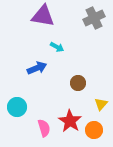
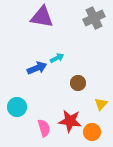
purple triangle: moved 1 px left, 1 px down
cyan arrow: moved 11 px down; rotated 56 degrees counterclockwise
red star: rotated 25 degrees counterclockwise
orange circle: moved 2 px left, 2 px down
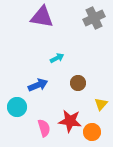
blue arrow: moved 1 px right, 17 px down
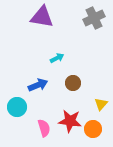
brown circle: moved 5 px left
orange circle: moved 1 px right, 3 px up
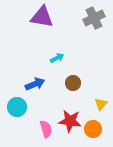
blue arrow: moved 3 px left, 1 px up
pink semicircle: moved 2 px right, 1 px down
